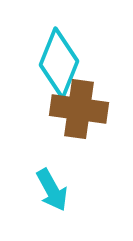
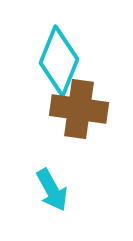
cyan diamond: moved 2 px up
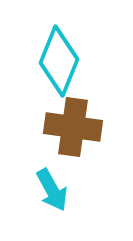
brown cross: moved 6 px left, 18 px down
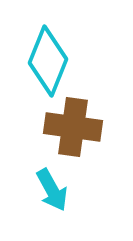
cyan diamond: moved 11 px left
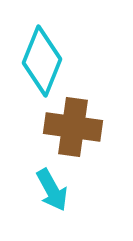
cyan diamond: moved 6 px left
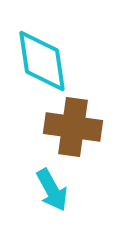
cyan diamond: rotated 30 degrees counterclockwise
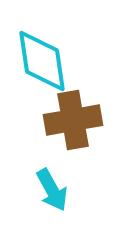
brown cross: moved 7 px up; rotated 18 degrees counterclockwise
